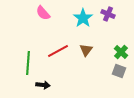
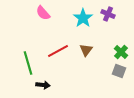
green line: rotated 20 degrees counterclockwise
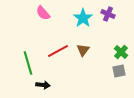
brown triangle: moved 3 px left
gray square: rotated 32 degrees counterclockwise
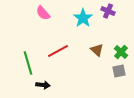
purple cross: moved 3 px up
brown triangle: moved 14 px right; rotated 24 degrees counterclockwise
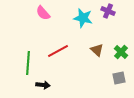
cyan star: rotated 24 degrees counterclockwise
green line: rotated 20 degrees clockwise
gray square: moved 7 px down
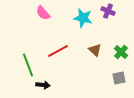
brown triangle: moved 2 px left
green line: moved 2 px down; rotated 25 degrees counterclockwise
